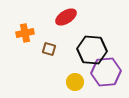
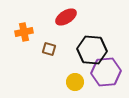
orange cross: moved 1 px left, 1 px up
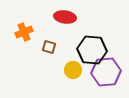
red ellipse: moved 1 px left; rotated 40 degrees clockwise
orange cross: rotated 12 degrees counterclockwise
brown square: moved 2 px up
yellow circle: moved 2 px left, 12 px up
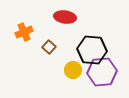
brown square: rotated 24 degrees clockwise
purple hexagon: moved 4 px left
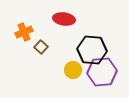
red ellipse: moved 1 px left, 2 px down
brown square: moved 8 px left
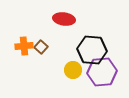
orange cross: moved 14 px down; rotated 18 degrees clockwise
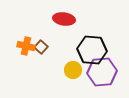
orange cross: moved 2 px right; rotated 18 degrees clockwise
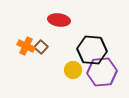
red ellipse: moved 5 px left, 1 px down
orange cross: rotated 12 degrees clockwise
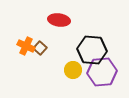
brown square: moved 1 px left, 1 px down
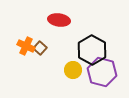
black hexagon: rotated 24 degrees clockwise
purple hexagon: rotated 20 degrees clockwise
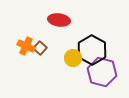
yellow circle: moved 12 px up
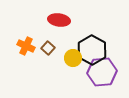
brown square: moved 8 px right
purple hexagon: rotated 20 degrees counterclockwise
